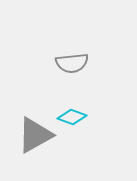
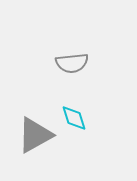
cyan diamond: moved 2 px right, 1 px down; rotated 52 degrees clockwise
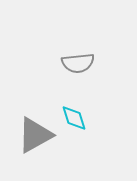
gray semicircle: moved 6 px right
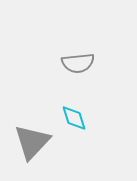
gray triangle: moved 3 px left, 7 px down; rotated 18 degrees counterclockwise
